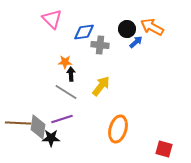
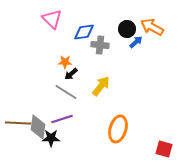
black arrow: rotated 128 degrees counterclockwise
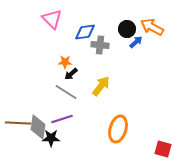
blue diamond: moved 1 px right
red square: moved 1 px left
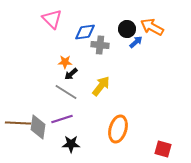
black star: moved 20 px right, 6 px down
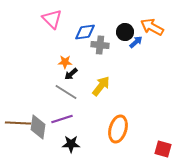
black circle: moved 2 px left, 3 px down
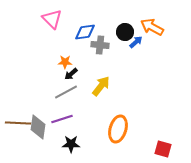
gray line: rotated 60 degrees counterclockwise
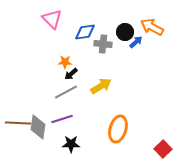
gray cross: moved 3 px right, 1 px up
yellow arrow: rotated 20 degrees clockwise
red square: rotated 30 degrees clockwise
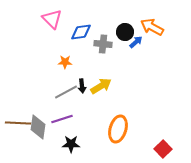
blue diamond: moved 4 px left
black arrow: moved 11 px right, 12 px down; rotated 56 degrees counterclockwise
